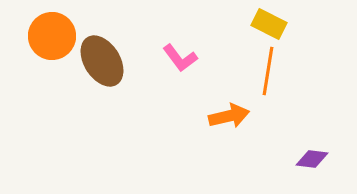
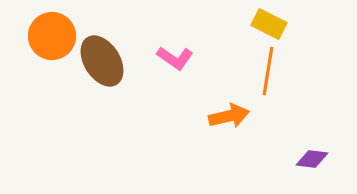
pink L-shape: moved 5 px left; rotated 18 degrees counterclockwise
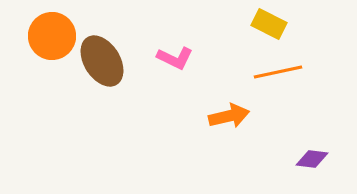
pink L-shape: rotated 9 degrees counterclockwise
orange line: moved 10 px right, 1 px down; rotated 69 degrees clockwise
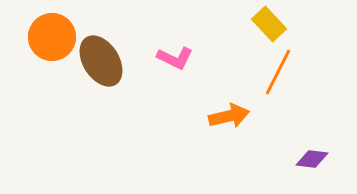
yellow rectangle: rotated 20 degrees clockwise
orange circle: moved 1 px down
brown ellipse: moved 1 px left
orange line: rotated 51 degrees counterclockwise
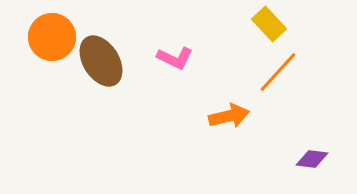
orange line: rotated 15 degrees clockwise
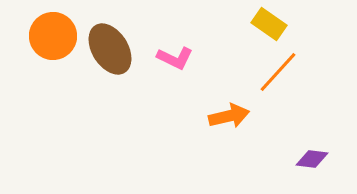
yellow rectangle: rotated 12 degrees counterclockwise
orange circle: moved 1 px right, 1 px up
brown ellipse: moved 9 px right, 12 px up
